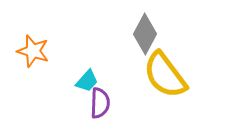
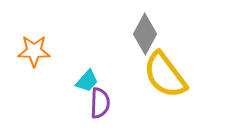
orange star: moved 1 px right; rotated 16 degrees counterclockwise
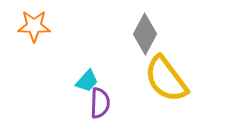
orange star: moved 25 px up
yellow semicircle: moved 1 px right, 4 px down
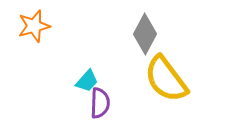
orange star: rotated 16 degrees counterclockwise
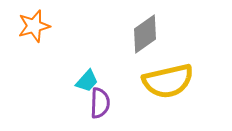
gray diamond: rotated 27 degrees clockwise
yellow semicircle: moved 2 px right, 2 px down; rotated 66 degrees counterclockwise
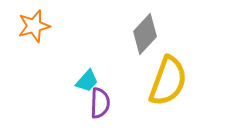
gray diamond: rotated 12 degrees counterclockwise
yellow semicircle: rotated 57 degrees counterclockwise
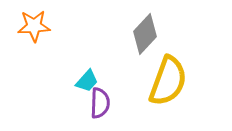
orange star: rotated 12 degrees clockwise
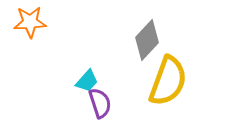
orange star: moved 4 px left, 4 px up
gray diamond: moved 2 px right, 6 px down
purple semicircle: rotated 20 degrees counterclockwise
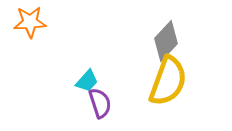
gray diamond: moved 19 px right, 1 px down
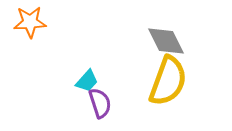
gray diamond: rotated 69 degrees counterclockwise
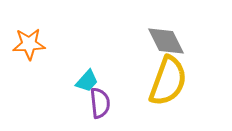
orange star: moved 1 px left, 22 px down
purple semicircle: rotated 12 degrees clockwise
